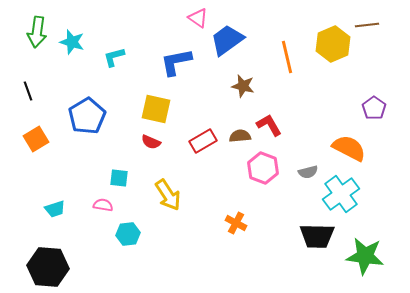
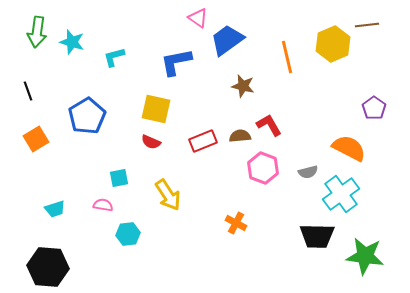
red rectangle: rotated 8 degrees clockwise
cyan square: rotated 18 degrees counterclockwise
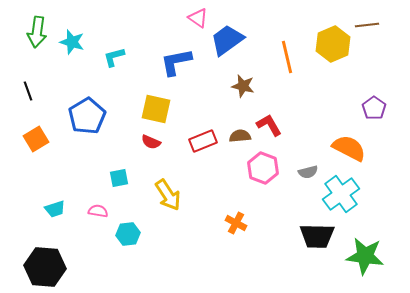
pink semicircle: moved 5 px left, 6 px down
black hexagon: moved 3 px left
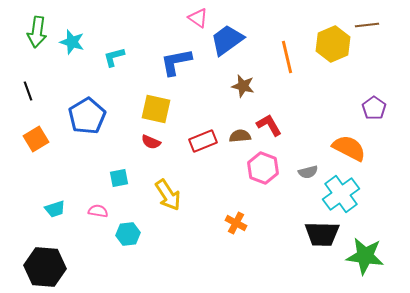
black trapezoid: moved 5 px right, 2 px up
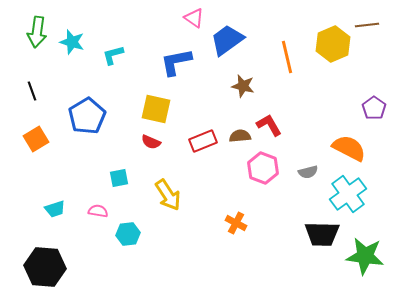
pink triangle: moved 4 px left
cyan L-shape: moved 1 px left, 2 px up
black line: moved 4 px right
cyan cross: moved 7 px right
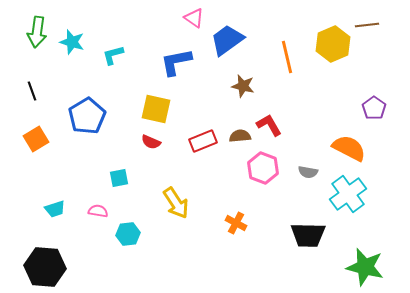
gray semicircle: rotated 24 degrees clockwise
yellow arrow: moved 8 px right, 8 px down
black trapezoid: moved 14 px left, 1 px down
green star: moved 11 px down; rotated 6 degrees clockwise
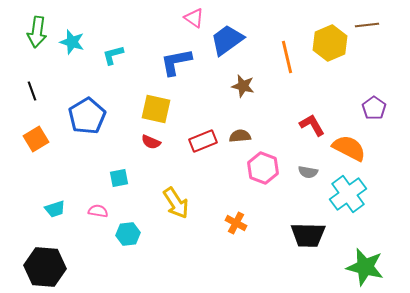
yellow hexagon: moved 3 px left, 1 px up
red L-shape: moved 43 px right
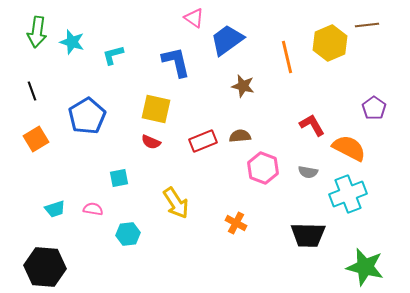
blue L-shape: rotated 88 degrees clockwise
cyan cross: rotated 15 degrees clockwise
pink semicircle: moved 5 px left, 2 px up
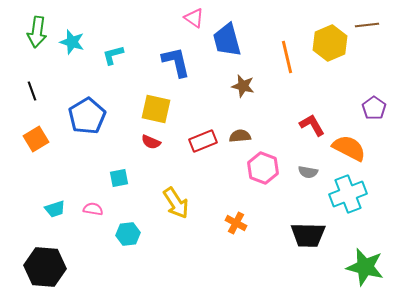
blue trapezoid: rotated 69 degrees counterclockwise
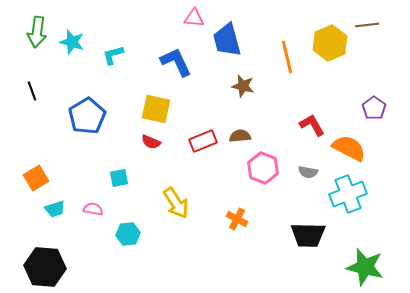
pink triangle: rotated 30 degrees counterclockwise
blue L-shape: rotated 12 degrees counterclockwise
orange square: moved 39 px down
orange cross: moved 1 px right, 4 px up
